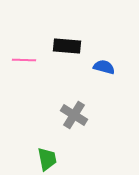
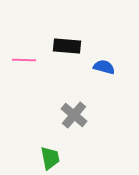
gray cross: rotated 8 degrees clockwise
green trapezoid: moved 3 px right, 1 px up
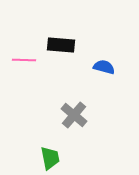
black rectangle: moved 6 px left, 1 px up
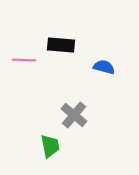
green trapezoid: moved 12 px up
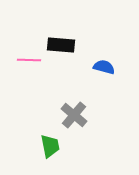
pink line: moved 5 px right
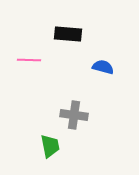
black rectangle: moved 7 px right, 11 px up
blue semicircle: moved 1 px left
gray cross: rotated 32 degrees counterclockwise
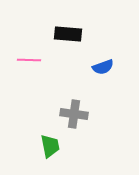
blue semicircle: rotated 145 degrees clockwise
gray cross: moved 1 px up
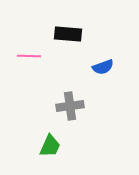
pink line: moved 4 px up
gray cross: moved 4 px left, 8 px up; rotated 16 degrees counterclockwise
green trapezoid: rotated 35 degrees clockwise
